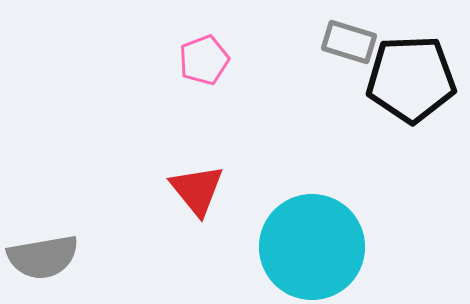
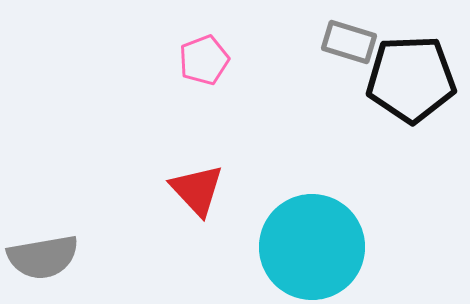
red triangle: rotated 4 degrees counterclockwise
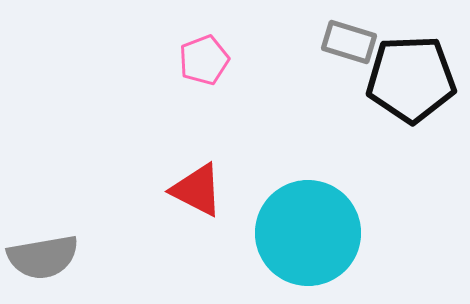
red triangle: rotated 20 degrees counterclockwise
cyan circle: moved 4 px left, 14 px up
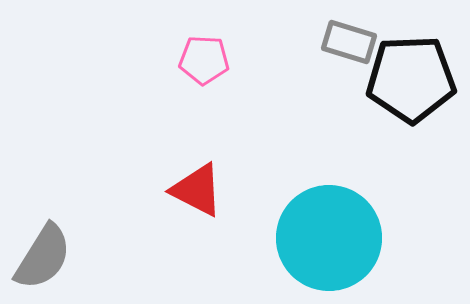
pink pentagon: rotated 24 degrees clockwise
cyan circle: moved 21 px right, 5 px down
gray semicircle: rotated 48 degrees counterclockwise
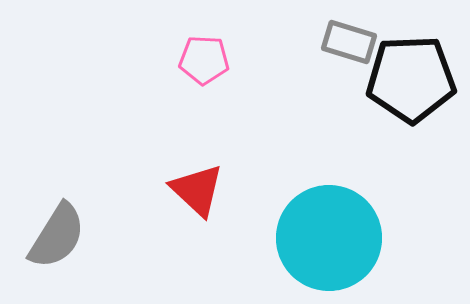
red triangle: rotated 16 degrees clockwise
gray semicircle: moved 14 px right, 21 px up
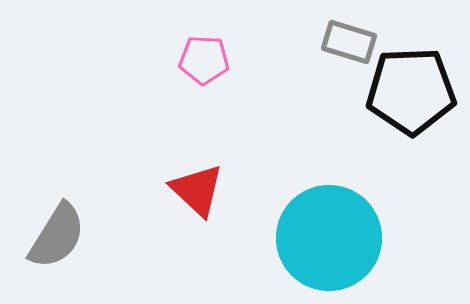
black pentagon: moved 12 px down
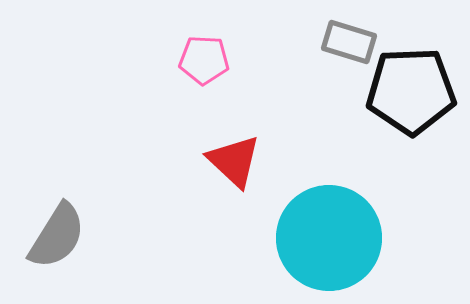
red triangle: moved 37 px right, 29 px up
